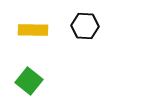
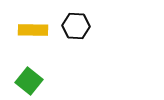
black hexagon: moved 9 px left
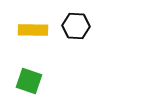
green square: rotated 20 degrees counterclockwise
